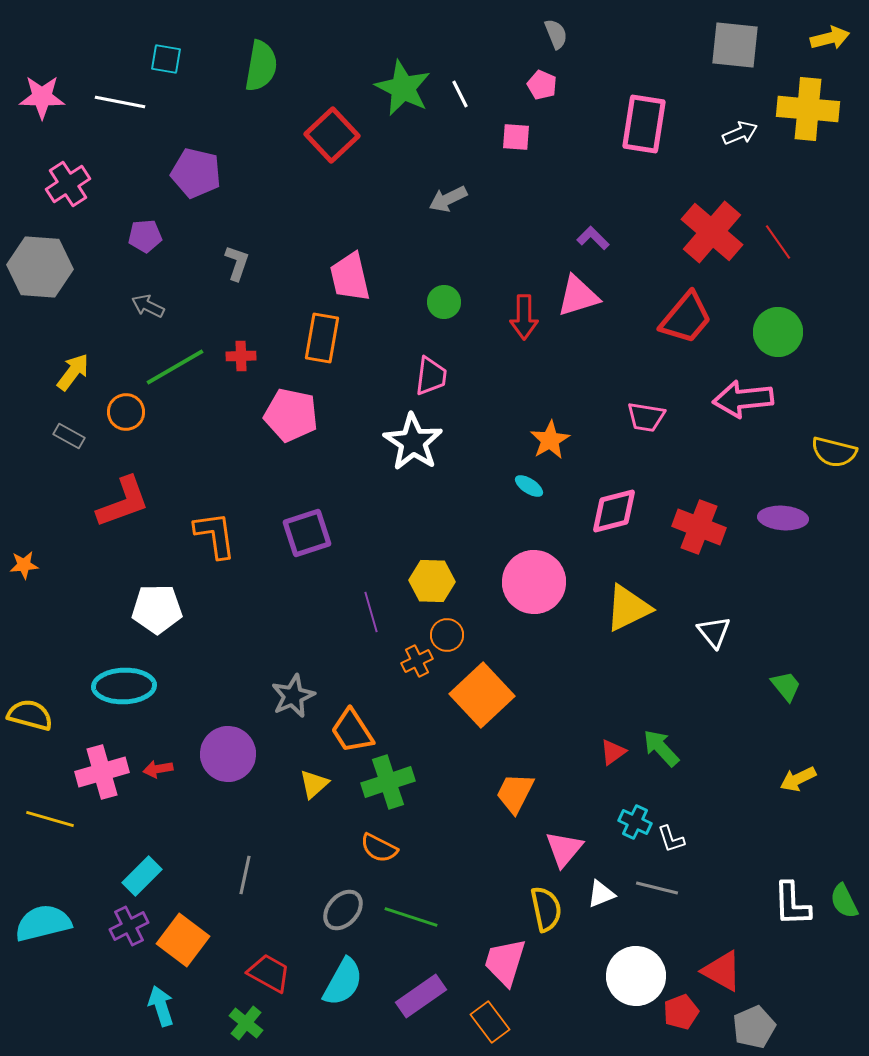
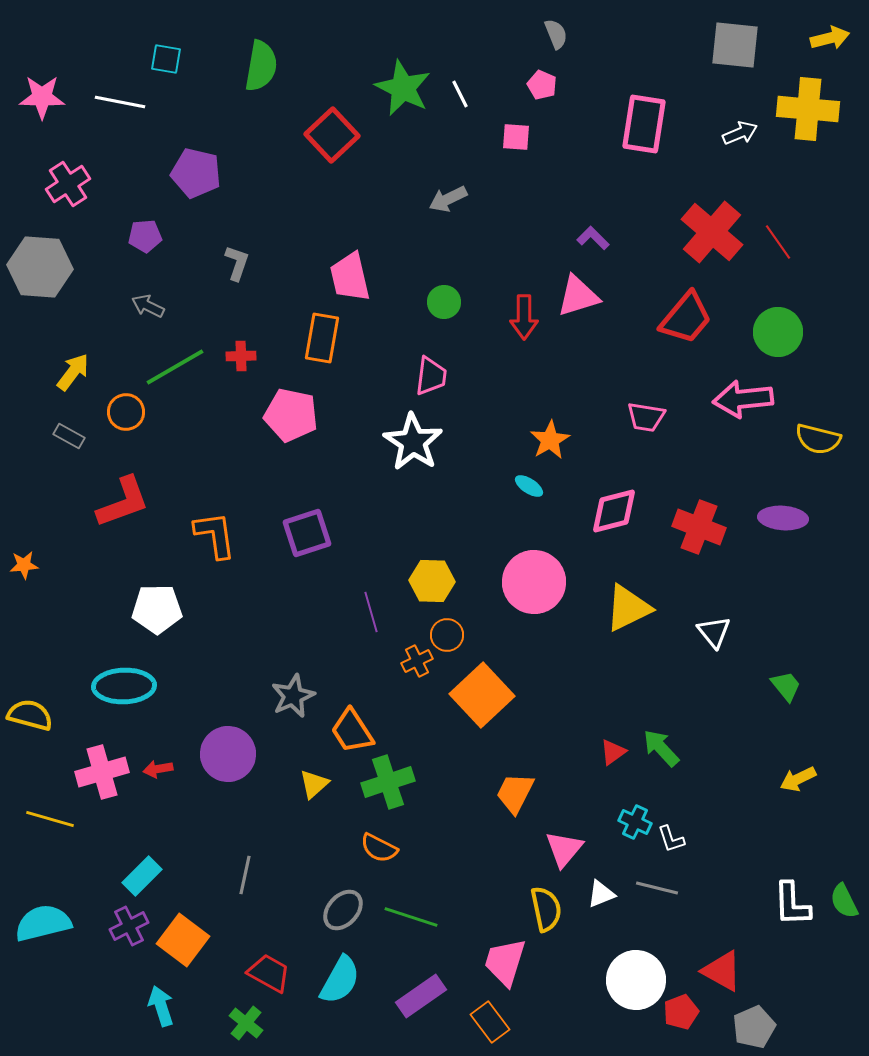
yellow semicircle at (834, 452): moved 16 px left, 13 px up
white circle at (636, 976): moved 4 px down
cyan semicircle at (343, 982): moved 3 px left, 2 px up
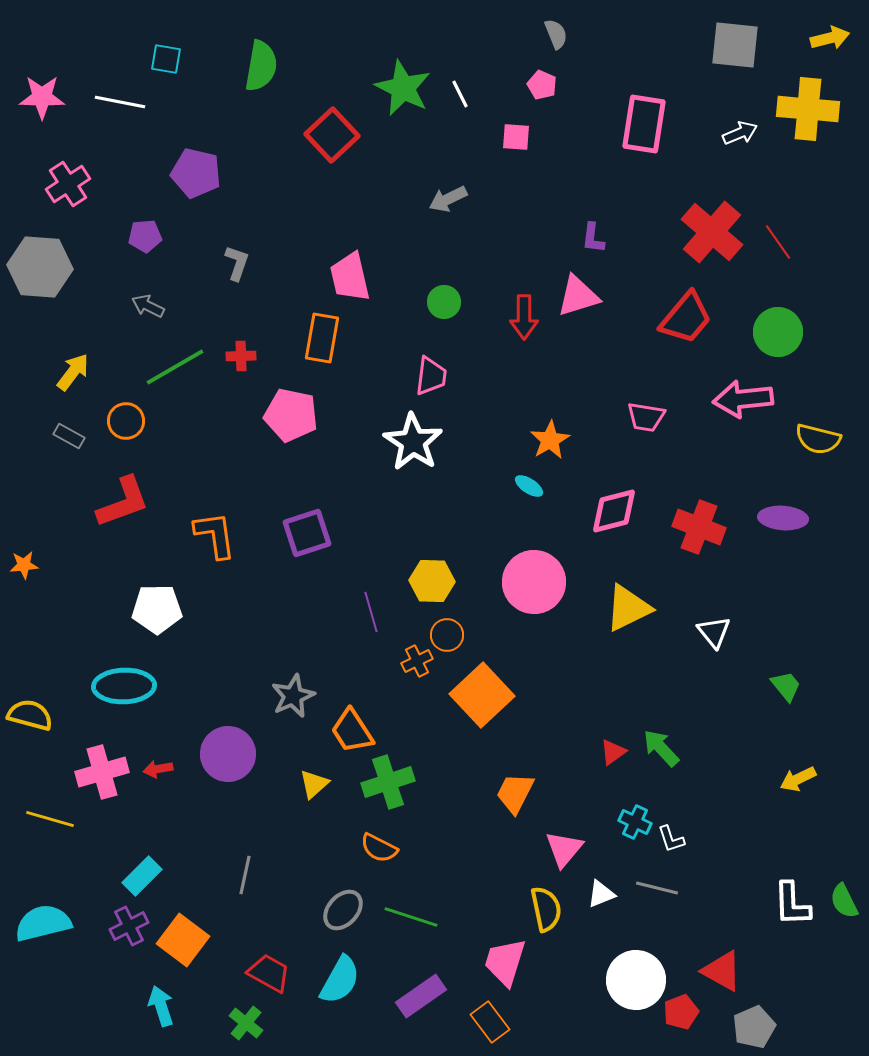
purple L-shape at (593, 238): rotated 128 degrees counterclockwise
orange circle at (126, 412): moved 9 px down
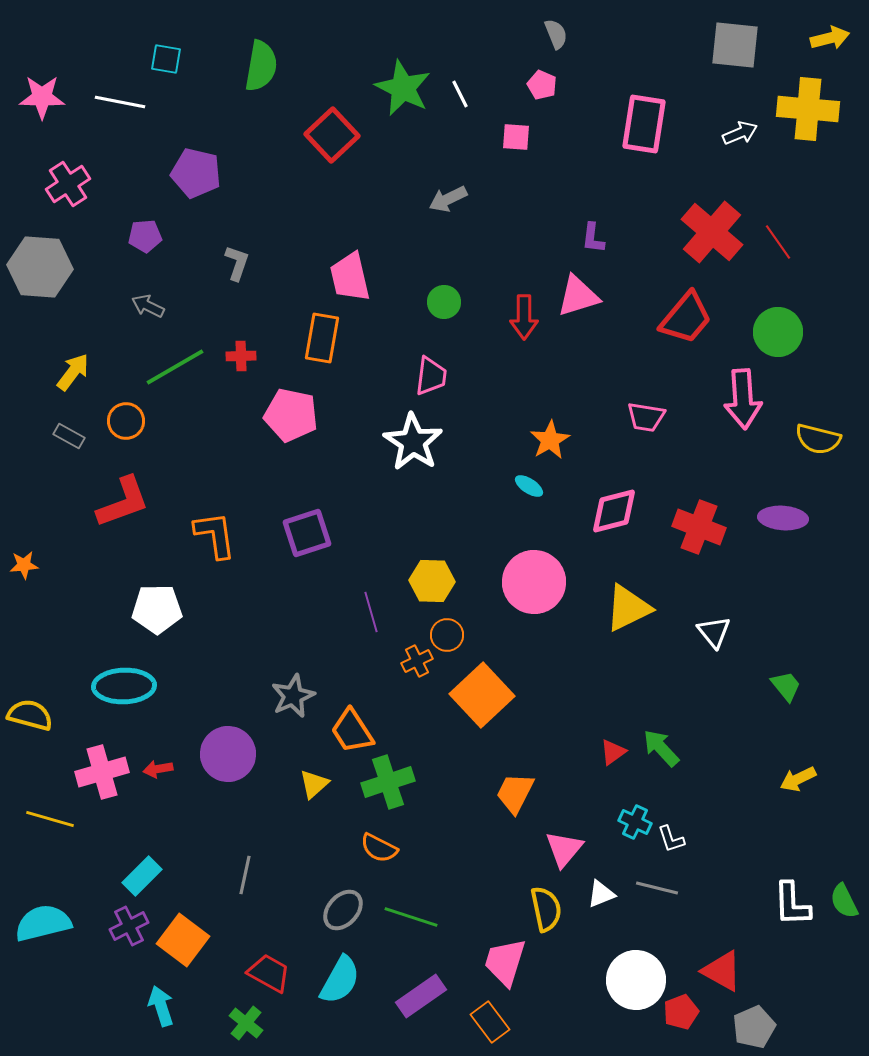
pink arrow at (743, 399): rotated 88 degrees counterclockwise
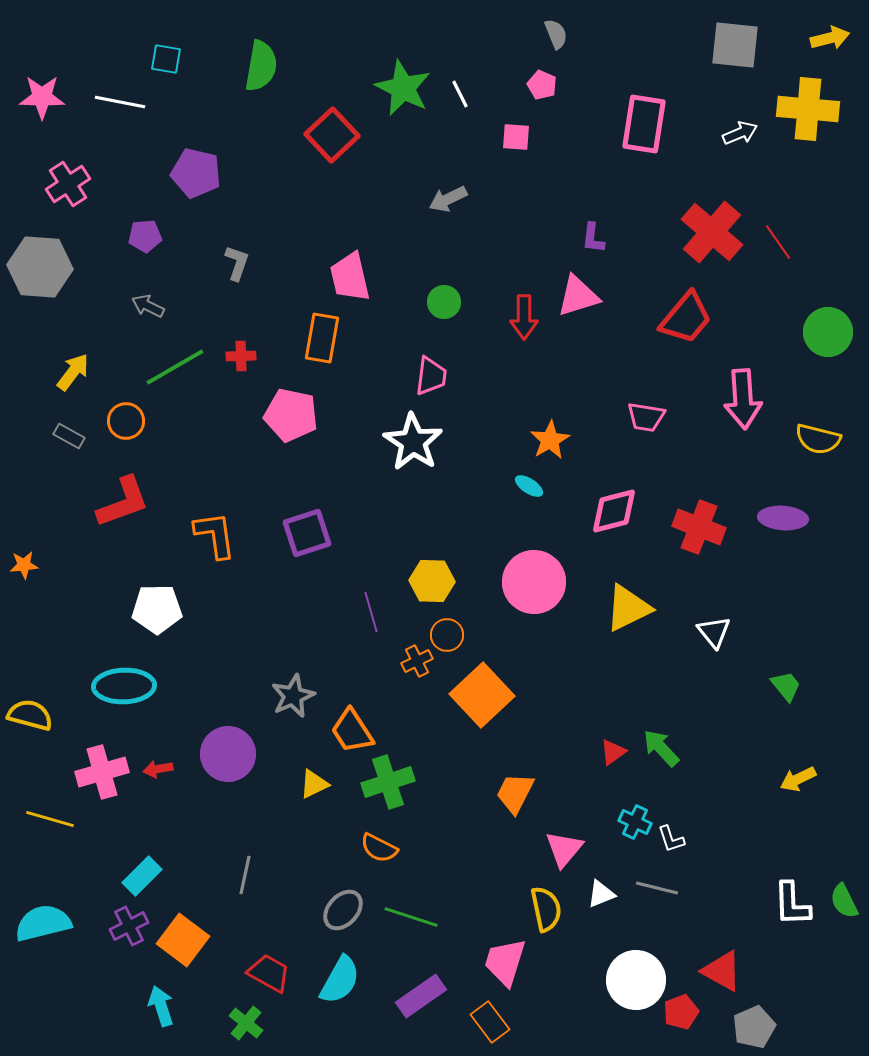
green circle at (778, 332): moved 50 px right
yellow triangle at (314, 784): rotated 16 degrees clockwise
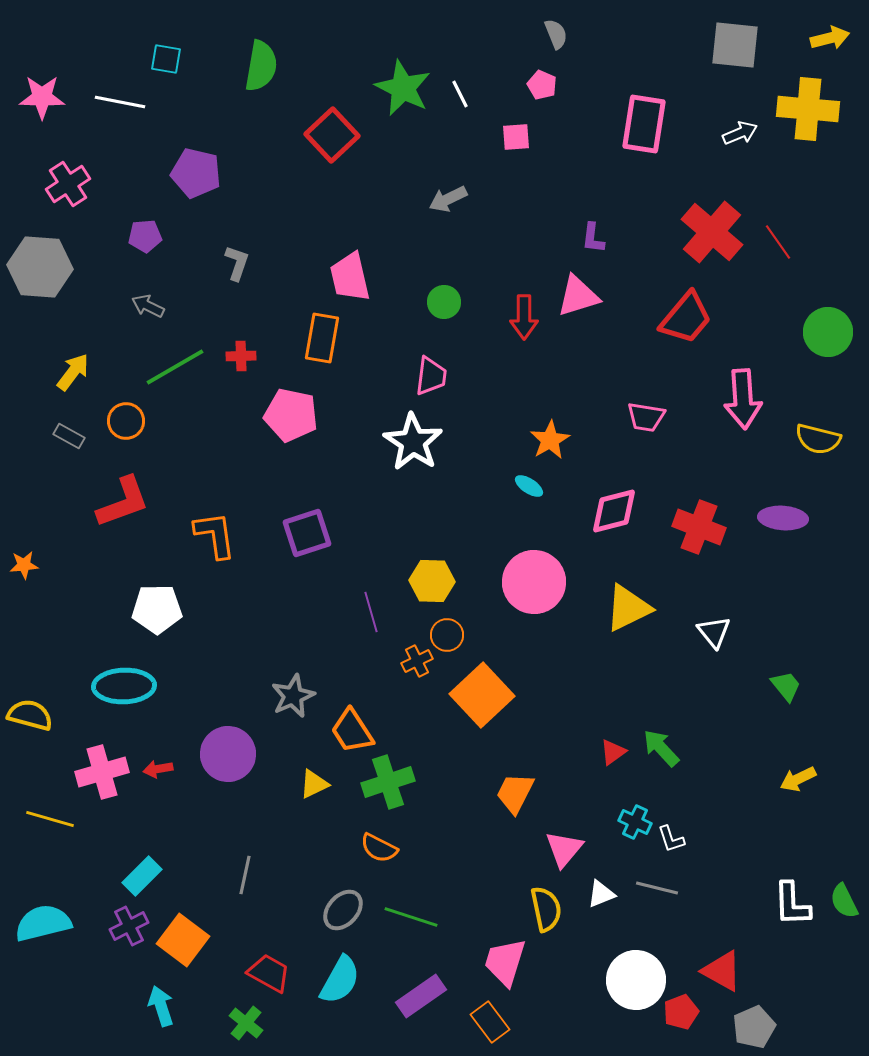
pink square at (516, 137): rotated 8 degrees counterclockwise
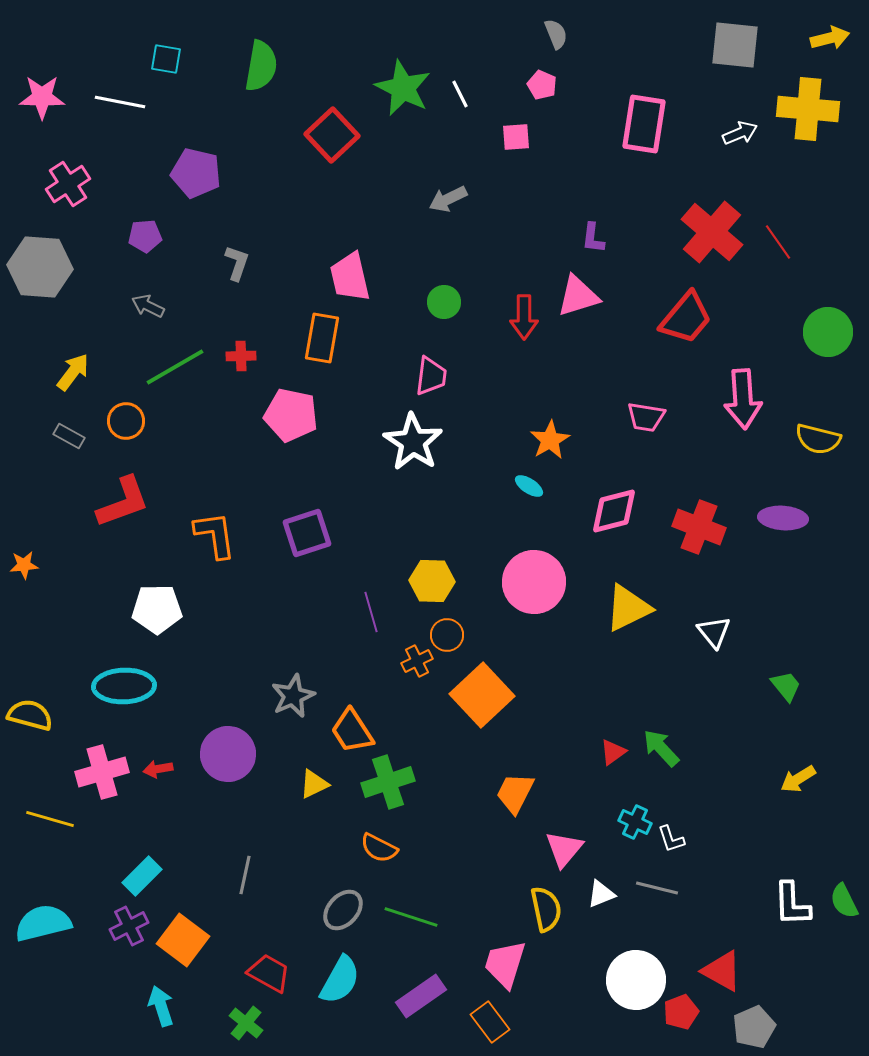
yellow arrow at (798, 779): rotated 6 degrees counterclockwise
pink trapezoid at (505, 962): moved 2 px down
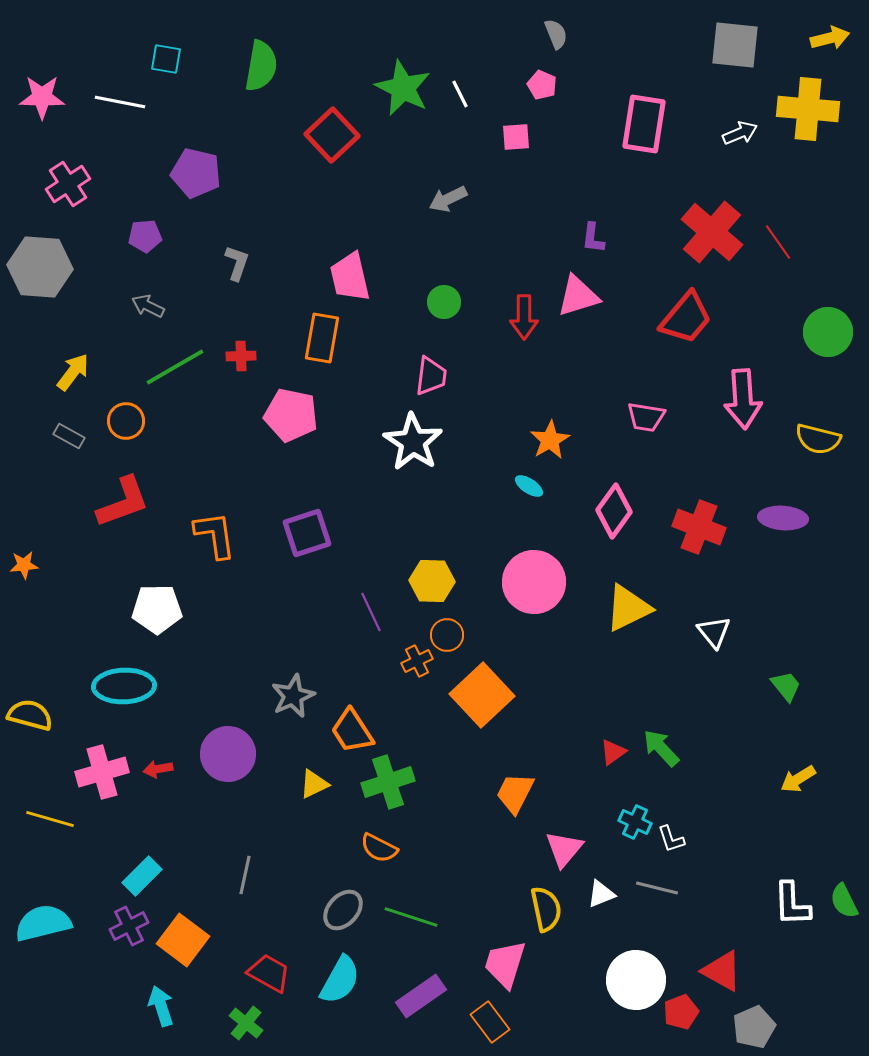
pink diamond at (614, 511): rotated 40 degrees counterclockwise
purple line at (371, 612): rotated 9 degrees counterclockwise
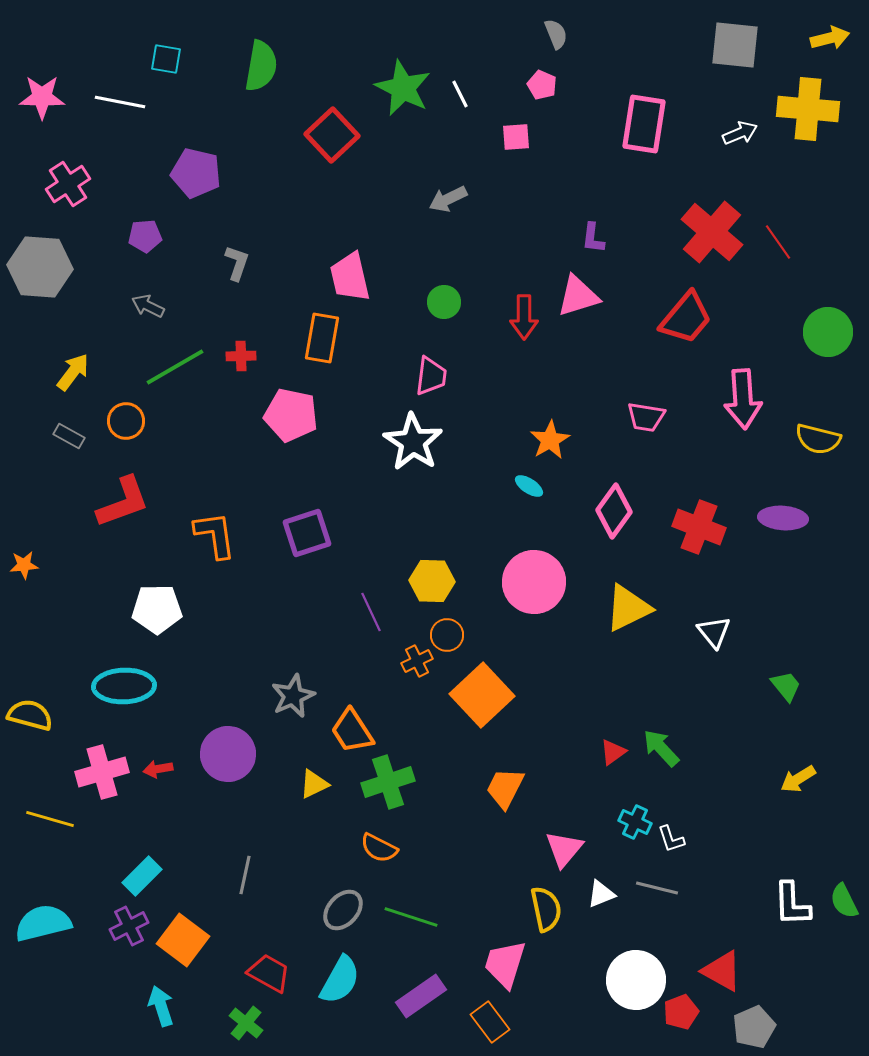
orange trapezoid at (515, 793): moved 10 px left, 5 px up
